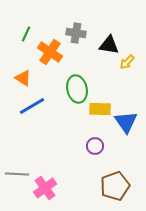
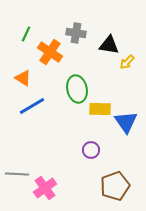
purple circle: moved 4 px left, 4 px down
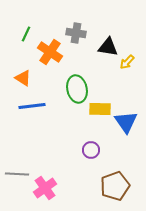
black triangle: moved 1 px left, 2 px down
blue line: rotated 24 degrees clockwise
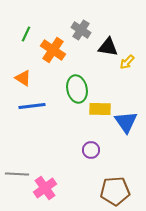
gray cross: moved 5 px right, 3 px up; rotated 24 degrees clockwise
orange cross: moved 3 px right, 2 px up
brown pentagon: moved 5 px down; rotated 16 degrees clockwise
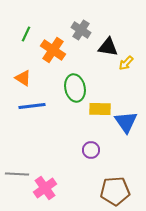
yellow arrow: moved 1 px left, 1 px down
green ellipse: moved 2 px left, 1 px up
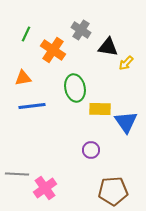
orange triangle: rotated 42 degrees counterclockwise
brown pentagon: moved 2 px left
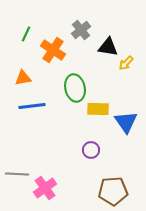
gray cross: rotated 18 degrees clockwise
yellow rectangle: moved 2 px left
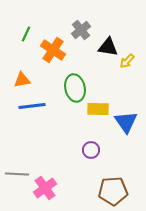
yellow arrow: moved 1 px right, 2 px up
orange triangle: moved 1 px left, 2 px down
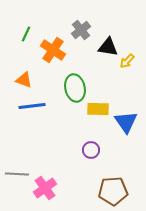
orange triangle: moved 2 px right; rotated 30 degrees clockwise
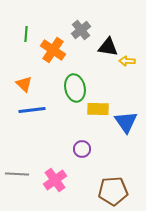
green line: rotated 21 degrees counterclockwise
yellow arrow: rotated 49 degrees clockwise
orange triangle: moved 4 px down; rotated 24 degrees clockwise
blue line: moved 4 px down
purple circle: moved 9 px left, 1 px up
pink cross: moved 10 px right, 8 px up
